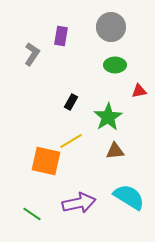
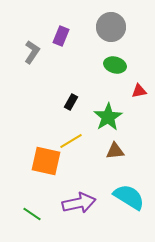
purple rectangle: rotated 12 degrees clockwise
gray L-shape: moved 2 px up
green ellipse: rotated 15 degrees clockwise
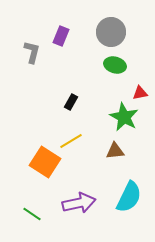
gray circle: moved 5 px down
gray L-shape: rotated 20 degrees counterclockwise
red triangle: moved 1 px right, 2 px down
green star: moved 16 px right; rotated 12 degrees counterclockwise
orange square: moved 1 px left, 1 px down; rotated 20 degrees clockwise
cyan semicircle: rotated 84 degrees clockwise
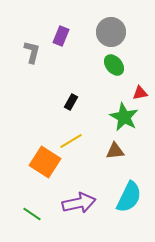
green ellipse: moved 1 px left; rotated 35 degrees clockwise
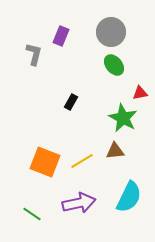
gray L-shape: moved 2 px right, 2 px down
green star: moved 1 px left, 1 px down
yellow line: moved 11 px right, 20 px down
orange square: rotated 12 degrees counterclockwise
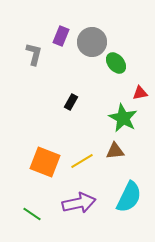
gray circle: moved 19 px left, 10 px down
green ellipse: moved 2 px right, 2 px up
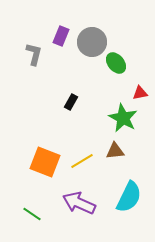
purple arrow: rotated 144 degrees counterclockwise
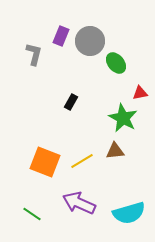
gray circle: moved 2 px left, 1 px up
cyan semicircle: moved 16 px down; rotated 48 degrees clockwise
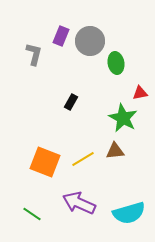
green ellipse: rotated 30 degrees clockwise
yellow line: moved 1 px right, 2 px up
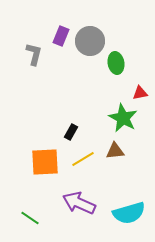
black rectangle: moved 30 px down
orange square: rotated 24 degrees counterclockwise
green line: moved 2 px left, 4 px down
